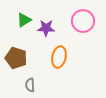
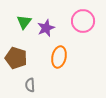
green triangle: moved 2 px down; rotated 21 degrees counterclockwise
purple star: rotated 24 degrees counterclockwise
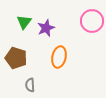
pink circle: moved 9 px right
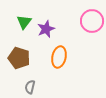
purple star: moved 1 px down
brown pentagon: moved 3 px right
gray semicircle: moved 2 px down; rotated 16 degrees clockwise
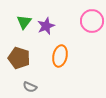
purple star: moved 3 px up
orange ellipse: moved 1 px right, 1 px up
gray semicircle: rotated 80 degrees counterclockwise
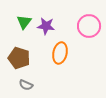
pink circle: moved 3 px left, 5 px down
purple star: rotated 30 degrees clockwise
orange ellipse: moved 3 px up
gray semicircle: moved 4 px left, 2 px up
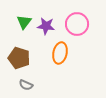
pink circle: moved 12 px left, 2 px up
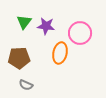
pink circle: moved 3 px right, 9 px down
brown pentagon: rotated 20 degrees counterclockwise
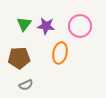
green triangle: moved 2 px down
pink circle: moved 7 px up
gray semicircle: rotated 48 degrees counterclockwise
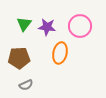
purple star: moved 1 px right, 1 px down
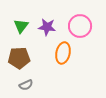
green triangle: moved 3 px left, 2 px down
orange ellipse: moved 3 px right
